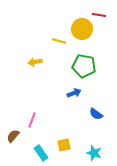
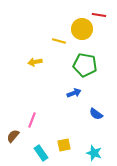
green pentagon: moved 1 px right, 1 px up
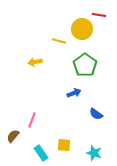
green pentagon: rotated 25 degrees clockwise
yellow square: rotated 16 degrees clockwise
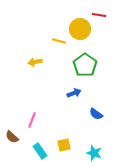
yellow circle: moved 2 px left
brown semicircle: moved 1 px left, 1 px down; rotated 88 degrees counterclockwise
yellow square: rotated 16 degrees counterclockwise
cyan rectangle: moved 1 px left, 2 px up
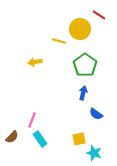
red line: rotated 24 degrees clockwise
blue arrow: moved 9 px right; rotated 56 degrees counterclockwise
brown semicircle: rotated 88 degrees counterclockwise
yellow square: moved 15 px right, 6 px up
cyan rectangle: moved 12 px up
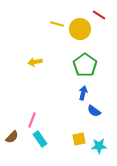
yellow line: moved 2 px left, 17 px up
blue semicircle: moved 2 px left, 3 px up
cyan star: moved 5 px right, 7 px up; rotated 21 degrees counterclockwise
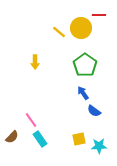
red line: rotated 32 degrees counterclockwise
yellow line: moved 2 px right, 8 px down; rotated 24 degrees clockwise
yellow circle: moved 1 px right, 1 px up
yellow arrow: rotated 80 degrees counterclockwise
blue arrow: rotated 48 degrees counterclockwise
pink line: moved 1 px left; rotated 56 degrees counterclockwise
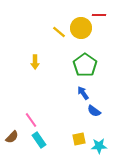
cyan rectangle: moved 1 px left, 1 px down
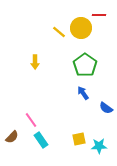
blue semicircle: moved 12 px right, 3 px up
cyan rectangle: moved 2 px right
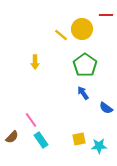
red line: moved 7 px right
yellow circle: moved 1 px right, 1 px down
yellow line: moved 2 px right, 3 px down
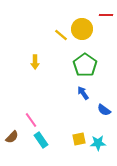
blue semicircle: moved 2 px left, 2 px down
cyan star: moved 1 px left, 3 px up
